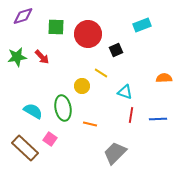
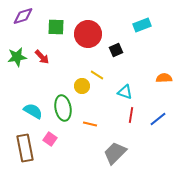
yellow line: moved 4 px left, 2 px down
blue line: rotated 36 degrees counterclockwise
brown rectangle: rotated 36 degrees clockwise
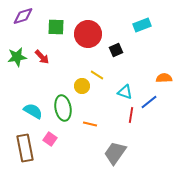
blue line: moved 9 px left, 17 px up
gray trapezoid: rotated 10 degrees counterclockwise
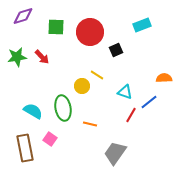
red circle: moved 2 px right, 2 px up
red line: rotated 21 degrees clockwise
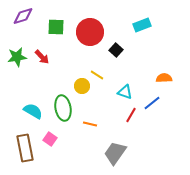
black square: rotated 24 degrees counterclockwise
blue line: moved 3 px right, 1 px down
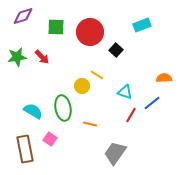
brown rectangle: moved 1 px down
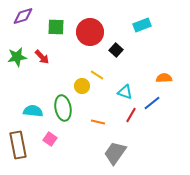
cyan semicircle: rotated 24 degrees counterclockwise
orange line: moved 8 px right, 2 px up
brown rectangle: moved 7 px left, 4 px up
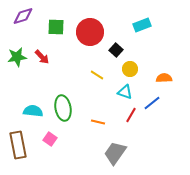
yellow circle: moved 48 px right, 17 px up
